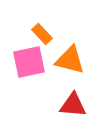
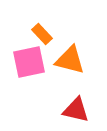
red triangle: moved 3 px right, 5 px down; rotated 8 degrees clockwise
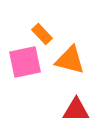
pink square: moved 4 px left
red triangle: rotated 12 degrees counterclockwise
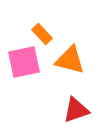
pink square: moved 1 px left
red triangle: rotated 20 degrees counterclockwise
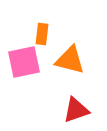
orange rectangle: rotated 50 degrees clockwise
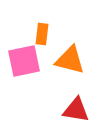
pink square: moved 1 px up
red triangle: rotated 28 degrees clockwise
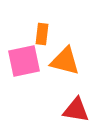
orange triangle: moved 5 px left, 1 px down
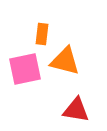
pink square: moved 1 px right, 8 px down
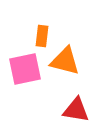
orange rectangle: moved 2 px down
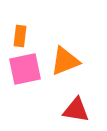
orange rectangle: moved 22 px left
orange triangle: rotated 36 degrees counterclockwise
